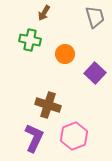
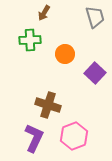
green cross: rotated 15 degrees counterclockwise
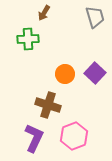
green cross: moved 2 px left, 1 px up
orange circle: moved 20 px down
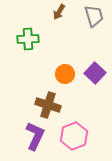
brown arrow: moved 15 px right, 1 px up
gray trapezoid: moved 1 px left, 1 px up
purple L-shape: moved 1 px right, 2 px up
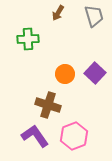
brown arrow: moved 1 px left, 1 px down
purple L-shape: rotated 60 degrees counterclockwise
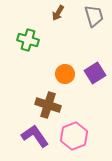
green cross: moved 1 px down; rotated 20 degrees clockwise
purple square: rotated 15 degrees clockwise
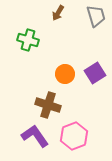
gray trapezoid: moved 2 px right
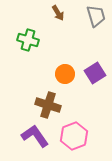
brown arrow: rotated 63 degrees counterclockwise
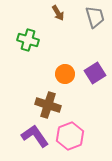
gray trapezoid: moved 1 px left, 1 px down
pink hexagon: moved 4 px left
